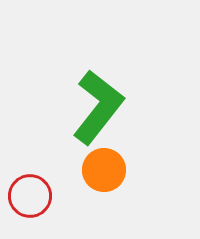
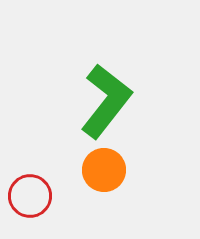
green L-shape: moved 8 px right, 6 px up
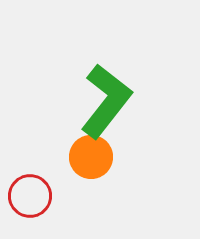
orange circle: moved 13 px left, 13 px up
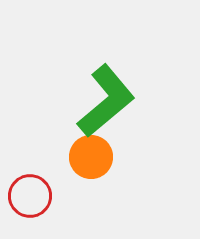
green L-shape: rotated 12 degrees clockwise
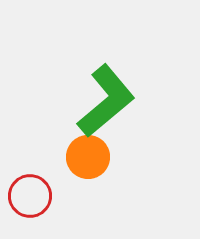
orange circle: moved 3 px left
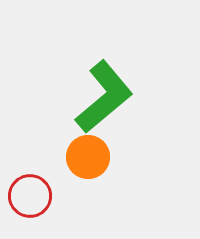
green L-shape: moved 2 px left, 4 px up
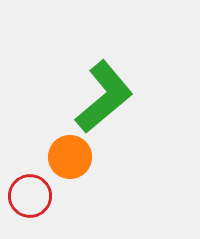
orange circle: moved 18 px left
